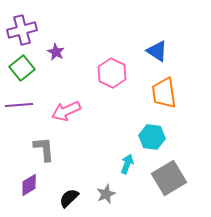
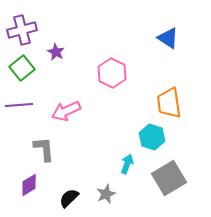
blue triangle: moved 11 px right, 13 px up
orange trapezoid: moved 5 px right, 10 px down
cyan hexagon: rotated 10 degrees clockwise
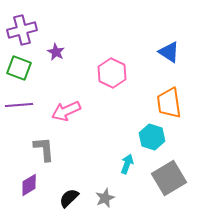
blue triangle: moved 1 px right, 14 px down
green square: moved 3 px left; rotated 30 degrees counterclockwise
gray star: moved 1 px left, 4 px down
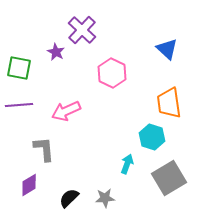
purple cross: moved 60 px right; rotated 32 degrees counterclockwise
blue triangle: moved 2 px left, 3 px up; rotated 10 degrees clockwise
green square: rotated 10 degrees counterclockwise
gray star: rotated 18 degrees clockwise
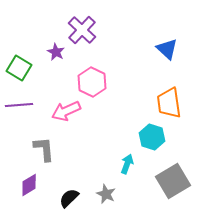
green square: rotated 20 degrees clockwise
pink hexagon: moved 20 px left, 9 px down
gray square: moved 4 px right, 3 px down
gray star: moved 1 px right, 4 px up; rotated 30 degrees clockwise
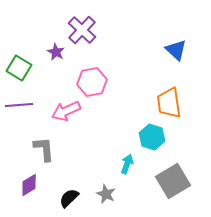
blue triangle: moved 9 px right, 1 px down
pink hexagon: rotated 24 degrees clockwise
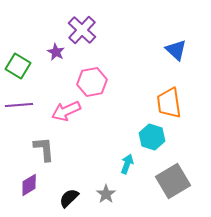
green square: moved 1 px left, 2 px up
gray star: rotated 12 degrees clockwise
